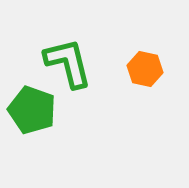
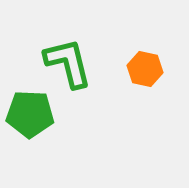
green pentagon: moved 2 px left, 4 px down; rotated 18 degrees counterclockwise
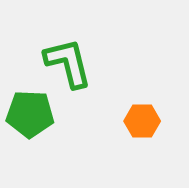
orange hexagon: moved 3 px left, 52 px down; rotated 12 degrees counterclockwise
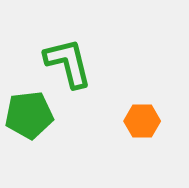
green pentagon: moved 1 px left, 1 px down; rotated 9 degrees counterclockwise
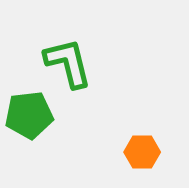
orange hexagon: moved 31 px down
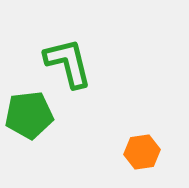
orange hexagon: rotated 8 degrees counterclockwise
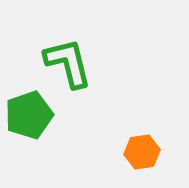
green pentagon: rotated 12 degrees counterclockwise
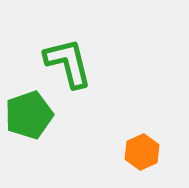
orange hexagon: rotated 16 degrees counterclockwise
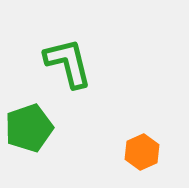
green pentagon: moved 13 px down
